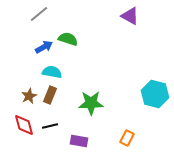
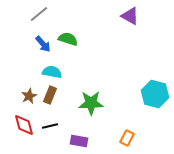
blue arrow: moved 1 px left, 3 px up; rotated 78 degrees clockwise
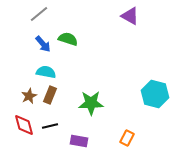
cyan semicircle: moved 6 px left
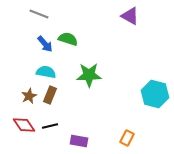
gray line: rotated 60 degrees clockwise
blue arrow: moved 2 px right
green star: moved 2 px left, 28 px up
red diamond: rotated 20 degrees counterclockwise
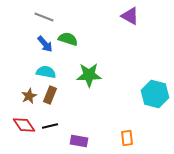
gray line: moved 5 px right, 3 px down
orange rectangle: rotated 35 degrees counterclockwise
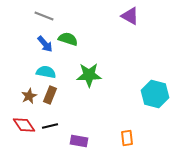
gray line: moved 1 px up
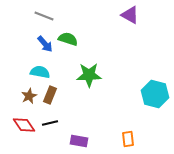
purple triangle: moved 1 px up
cyan semicircle: moved 6 px left
black line: moved 3 px up
orange rectangle: moved 1 px right, 1 px down
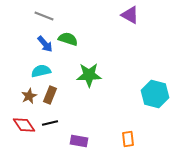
cyan semicircle: moved 1 px right, 1 px up; rotated 24 degrees counterclockwise
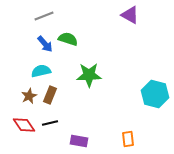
gray line: rotated 42 degrees counterclockwise
